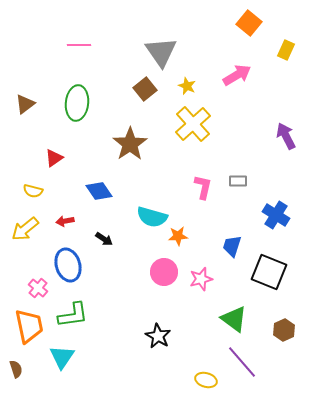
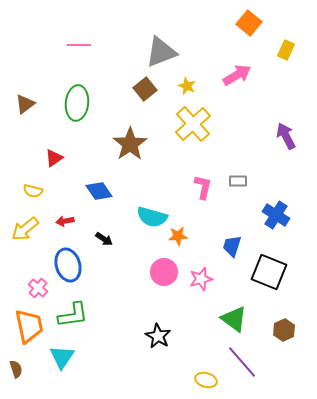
gray triangle: rotated 44 degrees clockwise
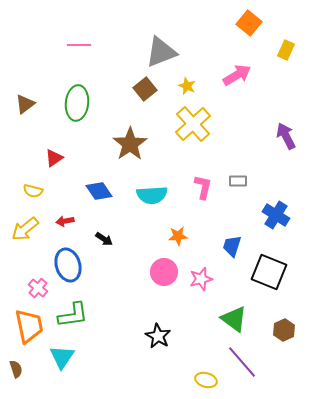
cyan semicircle: moved 22 px up; rotated 20 degrees counterclockwise
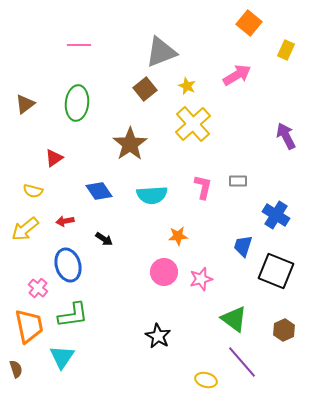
blue trapezoid: moved 11 px right
black square: moved 7 px right, 1 px up
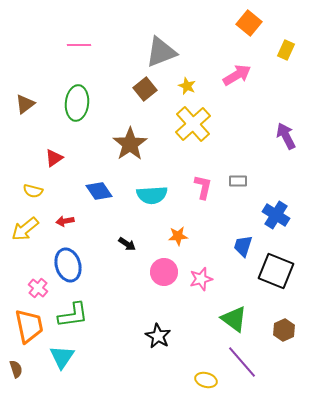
black arrow: moved 23 px right, 5 px down
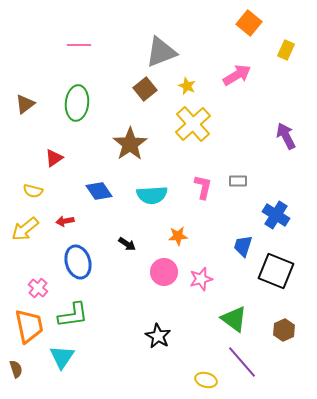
blue ellipse: moved 10 px right, 3 px up
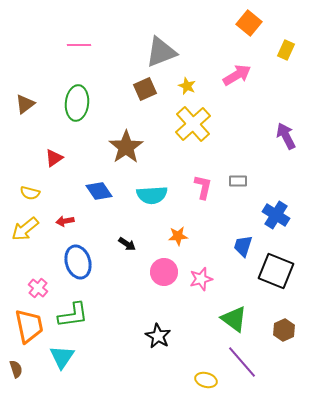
brown square: rotated 15 degrees clockwise
brown star: moved 4 px left, 3 px down
yellow semicircle: moved 3 px left, 2 px down
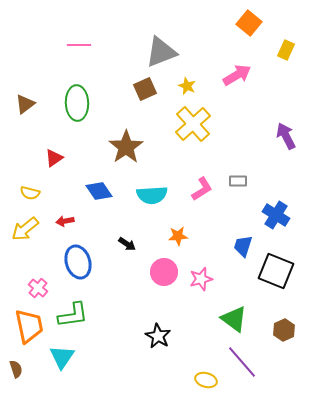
green ellipse: rotated 8 degrees counterclockwise
pink L-shape: moved 1 px left, 2 px down; rotated 45 degrees clockwise
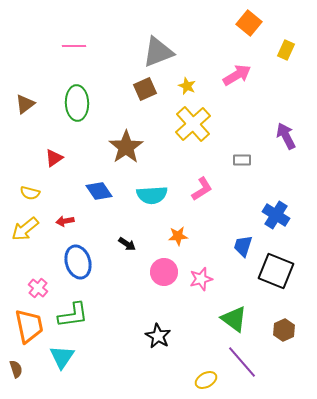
pink line: moved 5 px left, 1 px down
gray triangle: moved 3 px left
gray rectangle: moved 4 px right, 21 px up
yellow ellipse: rotated 45 degrees counterclockwise
